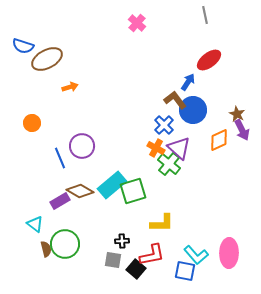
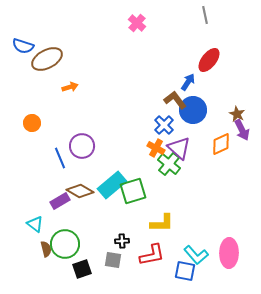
red ellipse: rotated 15 degrees counterclockwise
orange diamond: moved 2 px right, 4 px down
black square: moved 54 px left; rotated 30 degrees clockwise
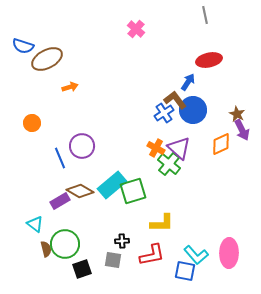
pink cross: moved 1 px left, 6 px down
red ellipse: rotated 40 degrees clockwise
blue cross: moved 12 px up; rotated 12 degrees clockwise
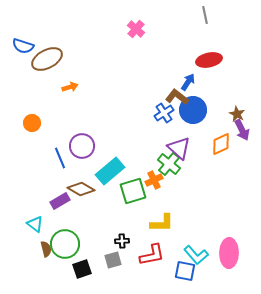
brown L-shape: moved 2 px right, 3 px up; rotated 15 degrees counterclockwise
orange cross: moved 2 px left, 32 px down; rotated 36 degrees clockwise
cyan rectangle: moved 2 px left, 14 px up
brown diamond: moved 1 px right, 2 px up
gray square: rotated 24 degrees counterclockwise
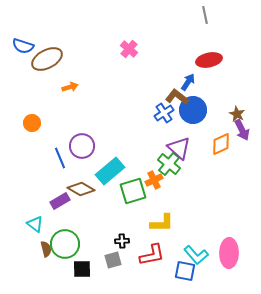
pink cross: moved 7 px left, 20 px down
black square: rotated 18 degrees clockwise
